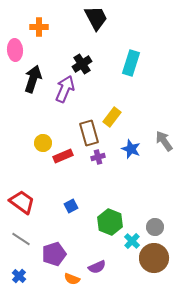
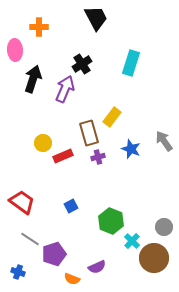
green hexagon: moved 1 px right, 1 px up
gray circle: moved 9 px right
gray line: moved 9 px right
blue cross: moved 1 px left, 4 px up; rotated 24 degrees counterclockwise
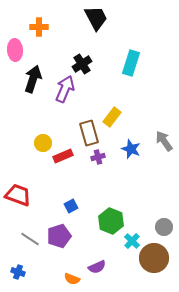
red trapezoid: moved 4 px left, 7 px up; rotated 16 degrees counterclockwise
purple pentagon: moved 5 px right, 18 px up
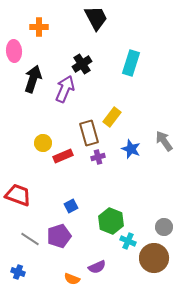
pink ellipse: moved 1 px left, 1 px down
cyan cross: moved 4 px left; rotated 21 degrees counterclockwise
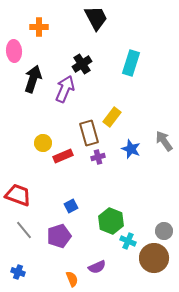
gray circle: moved 4 px down
gray line: moved 6 px left, 9 px up; rotated 18 degrees clockwise
orange semicircle: rotated 133 degrees counterclockwise
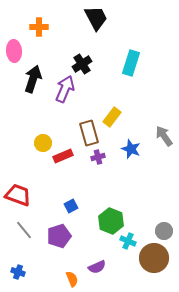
gray arrow: moved 5 px up
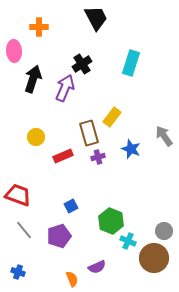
purple arrow: moved 1 px up
yellow circle: moved 7 px left, 6 px up
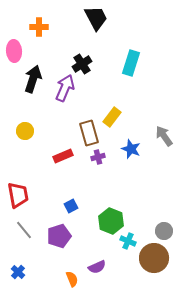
yellow circle: moved 11 px left, 6 px up
red trapezoid: rotated 60 degrees clockwise
blue cross: rotated 24 degrees clockwise
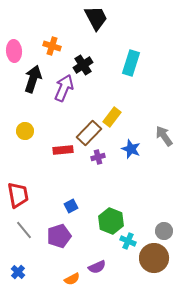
orange cross: moved 13 px right, 19 px down; rotated 18 degrees clockwise
black cross: moved 1 px right, 1 px down
purple arrow: moved 1 px left
brown rectangle: rotated 60 degrees clockwise
red rectangle: moved 6 px up; rotated 18 degrees clockwise
orange semicircle: rotated 84 degrees clockwise
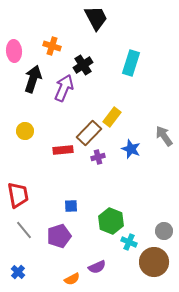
blue square: rotated 24 degrees clockwise
cyan cross: moved 1 px right, 1 px down
brown circle: moved 4 px down
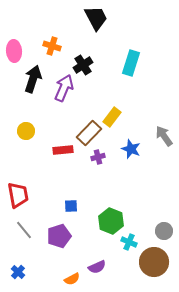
yellow circle: moved 1 px right
